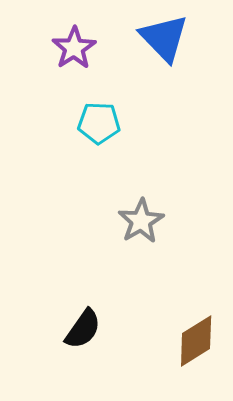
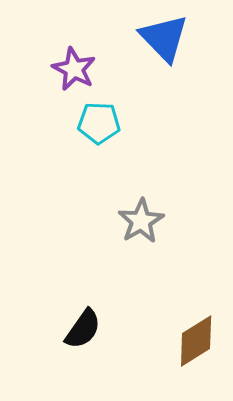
purple star: moved 21 px down; rotated 12 degrees counterclockwise
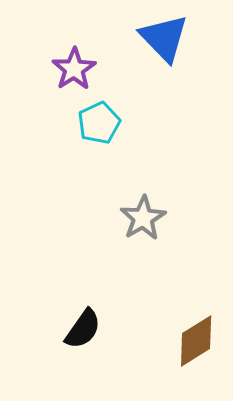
purple star: rotated 12 degrees clockwise
cyan pentagon: rotated 27 degrees counterclockwise
gray star: moved 2 px right, 3 px up
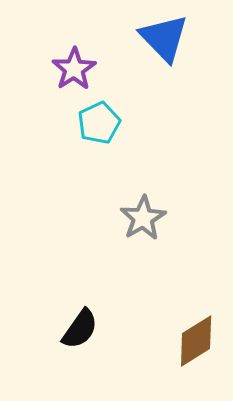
black semicircle: moved 3 px left
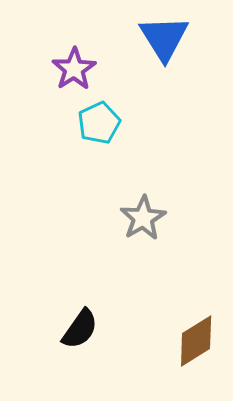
blue triangle: rotated 12 degrees clockwise
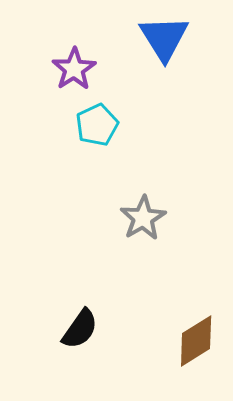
cyan pentagon: moved 2 px left, 2 px down
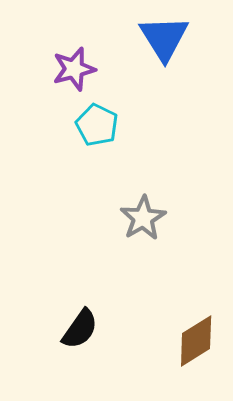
purple star: rotated 18 degrees clockwise
cyan pentagon: rotated 21 degrees counterclockwise
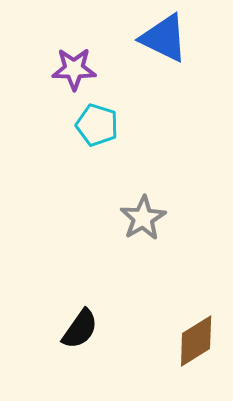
blue triangle: rotated 32 degrees counterclockwise
purple star: rotated 15 degrees clockwise
cyan pentagon: rotated 9 degrees counterclockwise
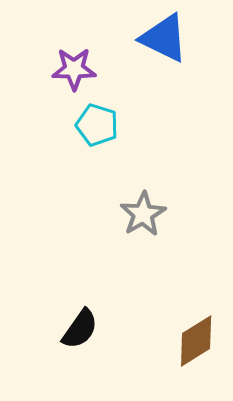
gray star: moved 4 px up
